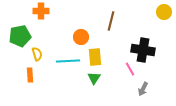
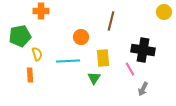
yellow rectangle: moved 8 px right, 1 px down
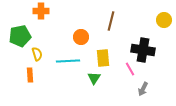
yellow circle: moved 8 px down
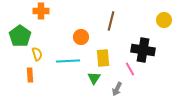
green pentagon: rotated 25 degrees counterclockwise
gray arrow: moved 26 px left
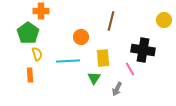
green pentagon: moved 8 px right, 3 px up
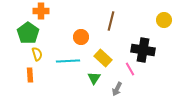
yellow rectangle: rotated 42 degrees counterclockwise
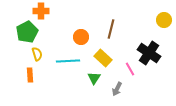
brown line: moved 8 px down
green pentagon: moved 1 px left, 1 px up; rotated 10 degrees clockwise
black cross: moved 6 px right, 3 px down; rotated 25 degrees clockwise
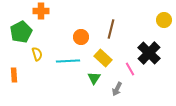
green pentagon: moved 6 px left
black cross: rotated 10 degrees clockwise
orange rectangle: moved 16 px left
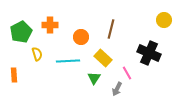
orange cross: moved 9 px right, 14 px down
black cross: rotated 20 degrees counterclockwise
pink line: moved 3 px left, 4 px down
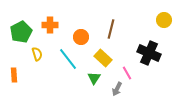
cyan line: moved 2 px up; rotated 55 degrees clockwise
